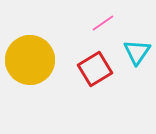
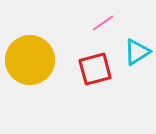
cyan triangle: rotated 24 degrees clockwise
red square: rotated 16 degrees clockwise
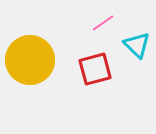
cyan triangle: moved 7 px up; rotated 44 degrees counterclockwise
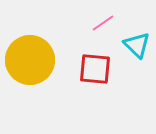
red square: rotated 20 degrees clockwise
